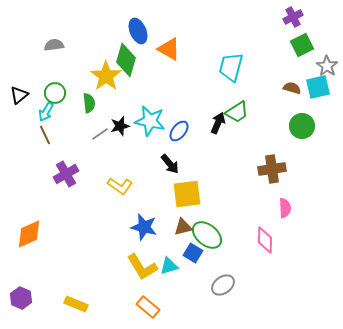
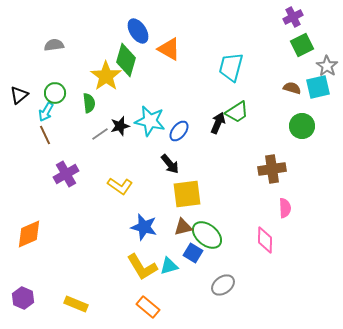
blue ellipse at (138, 31): rotated 10 degrees counterclockwise
purple hexagon at (21, 298): moved 2 px right
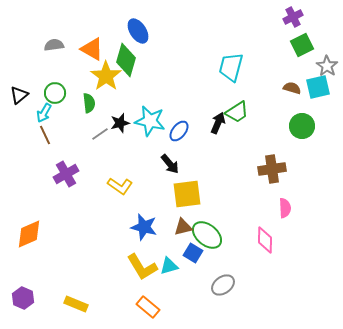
orange triangle at (169, 49): moved 77 px left
cyan arrow at (46, 112): moved 2 px left, 1 px down
black star at (120, 126): moved 3 px up
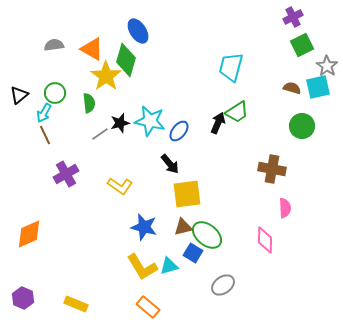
brown cross at (272, 169): rotated 20 degrees clockwise
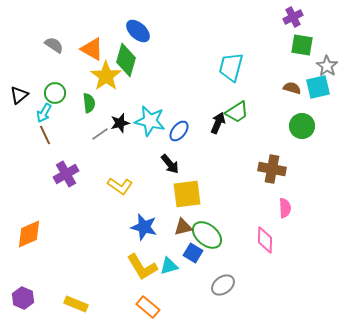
blue ellipse at (138, 31): rotated 15 degrees counterclockwise
gray semicircle at (54, 45): rotated 42 degrees clockwise
green square at (302, 45): rotated 35 degrees clockwise
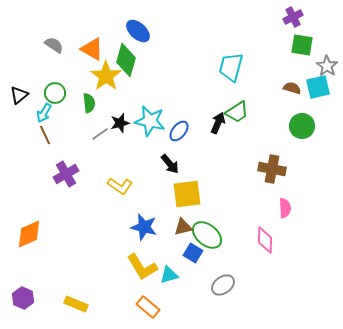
cyan triangle at (169, 266): moved 9 px down
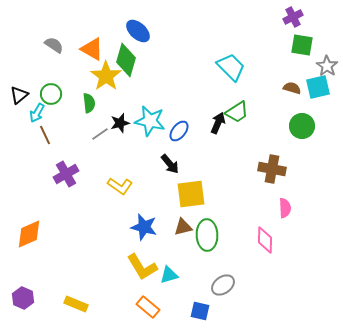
cyan trapezoid at (231, 67): rotated 120 degrees clockwise
green circle at (55, 93): moved 4 px left, 1 px down
cyan arrow at (44, 113): moved 7 px left
yellow square at (187, 194): moved 4 px right
green ellipse at (207, 235): rotated 48 degrees clockwise
blue square at (193, 253): moved 7 px right, 58 px down; rotated 18 degrees counterclockwise
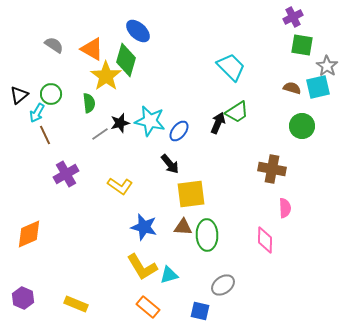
brown triangle at (183, 227): rotated 18 degrees clockwise
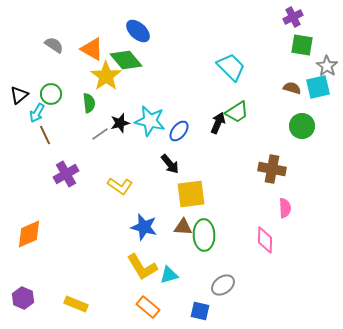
green diamond at (126, 60): rotated 56 degrees counterclockwise
green ellipse at (207, 235): moved 3 px left
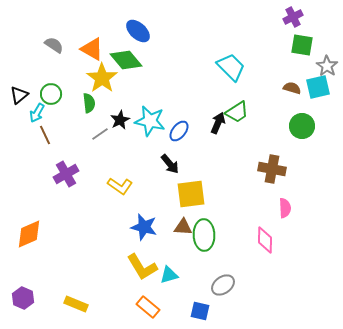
yellow star at (106, 76): moved 4 px left, 2 px down
black star at (120, 123): moved 3 px up; rotated 12 degrees counterclockwise
